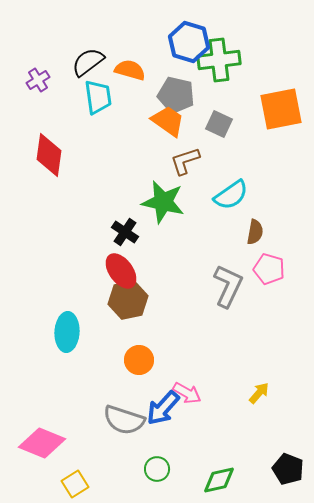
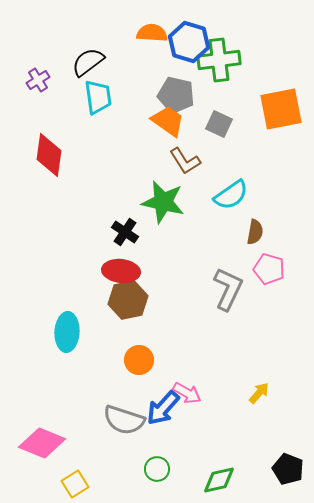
orange semicircle: moved 22 px right, 37 px up; rotated 12 degrees counterclockwise
brown L-shape: rotated 104 degrees counterclockwise
red ellipse: rotated 48 degrees counterclockwise
gray L-shape: moved 3 px down
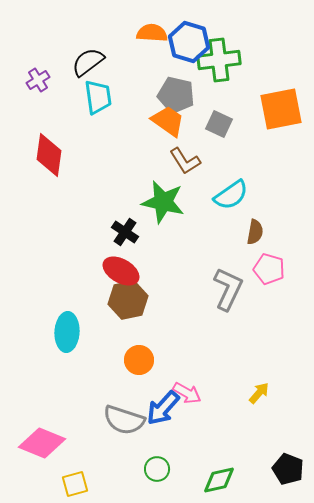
red ellipse: rotated 24 degrees clockwise
yellow square: rotated 16 degrees clockwise
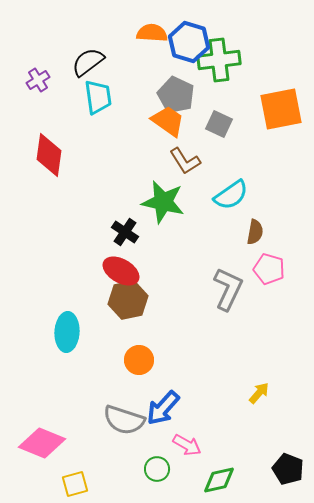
gray pentagon: rotated 12 degrees clockwise
pink arrow: moved 52 px down
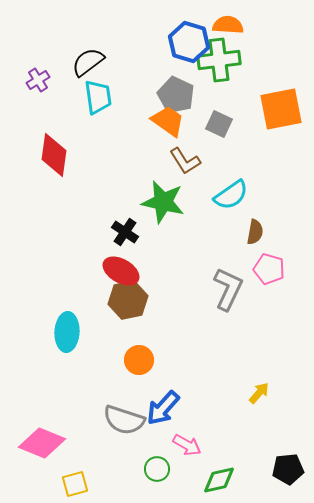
orange semicircle: moved 76 px right, 8 px up
red diamond: moved 5 px right
black pentagon: rotated 28 degrees counterclockwise
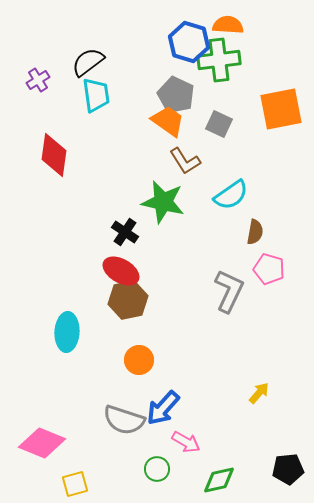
cyan trapezoid: moved 2 px left, 2 px up
gray L-shape: moved 1 px right, 2 px down
pink arrow: moved 1 px left, 3 px up
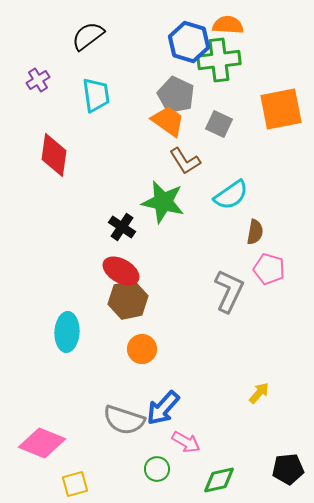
black semicircle: moved 26 px up
black cross: moved 3 px left, 5 px up
orange circle: moved 3 px right, 11 px up
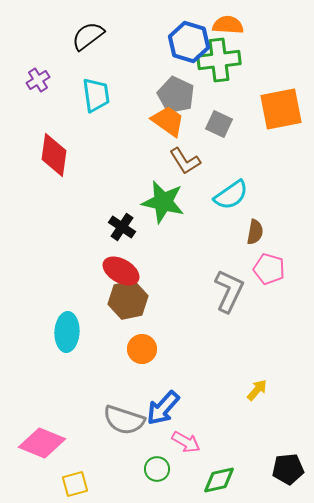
yellow arrow: moved 2 px left, 3 px up
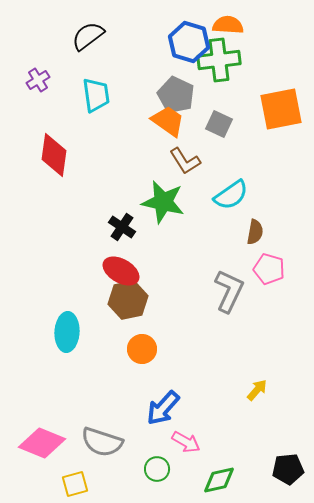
gray semicircle: moved 22 px left, 22 px down
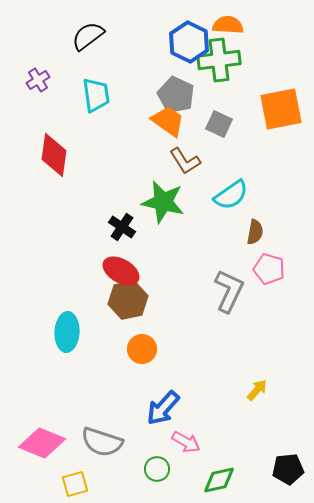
blue hexagon: rotated 9 degrees clockwise
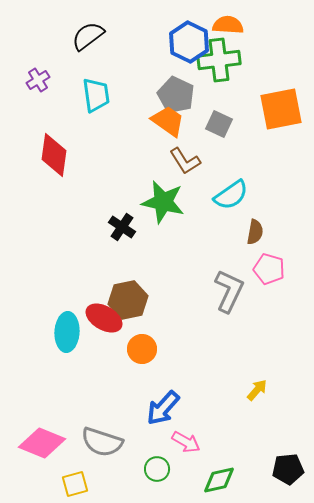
red ellipse: moved 17 px left, 47 px down
